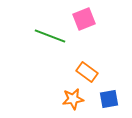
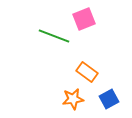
green line: moved 4 px right
blue square: rotated 18 degrees counterclockwise
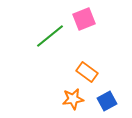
green line: moved 4 px left; rotated 60 degrees counterclockwise
blue square: moved 2 px left, 2 px down
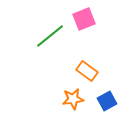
orange rectangle: moved 1 px up
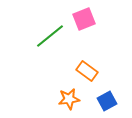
orange star: moved 4 px left
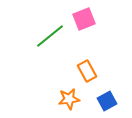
orange rectangle: rotated 25 degrees clockwise
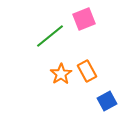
orange star: moved 8 px left, 25 px up; rotated 25 degrees counterclockwise
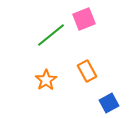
green line: moved 1 px right, 1 px up
orange star: moved 15 px left, 6 px down
blue square: moved 2 px right, 2 px down
